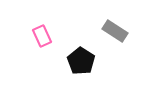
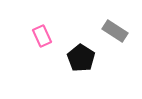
black pentagon: moved 3 px up
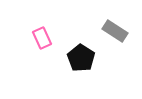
pink rectangle: moved 2 px down
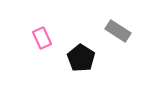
gray rectangle: moved 3 px right
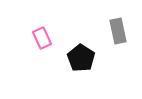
gray rectangle: rotated 45 degrees clockwise
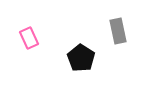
pink rectangle: moved 13 px left
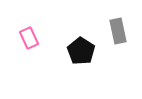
black pentagon: moved 7 px up
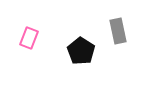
pink rectangle: rotated 45 degrees clockwise
